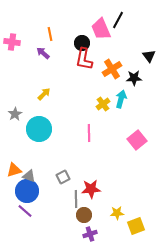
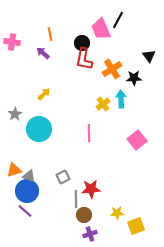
cyan arrow: rotated 18 degrees counterclockwise
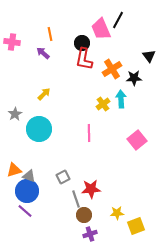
gray line: rotated 18 degrees counterclockwise
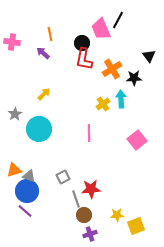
yellow star: moved 2 px down
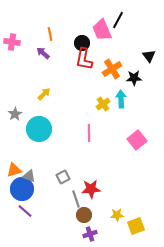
pink trapezoid: moved 1 px right, 1 px down
blue circle: moved 5 px left, 2 px up
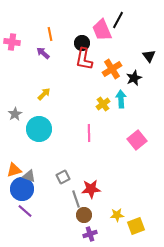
black star: rotated 21 degrees counterclockwise
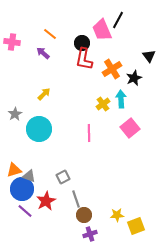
orange line: rotated 40 degrees counterclockwise
pink square: moved 7 px left, 12 px up
red star: moved 45 px left, 12 px down; rotated 24 degrees counterclockwise
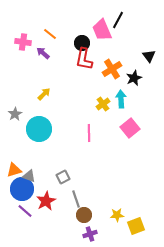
pink cross: moved 11 px right
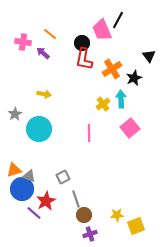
yellow arrow: rotated 56 degrees clockwise
purple line: moved 9 px right, 2 px down
